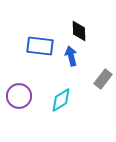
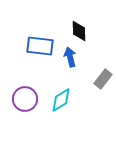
blue arrow: moved 1 px left, 1 px down
purple circle: moved 6 px right, 3 px down
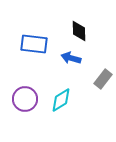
blue rectangle: moved 6 px left, 2 px up
blue arrow: moved 1 px right, 1 px down; rotated 60 degrees counterclockwise
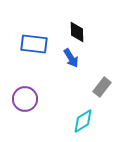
black diamond: moved 2 px left, 1 px down
blue arrow: rotated 138 degrees counterclockwise
gray rectangle: moved 1 px left, 8 px down
cyan diamond: moved 22 px right, 21 px down
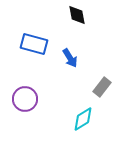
black diamond: moved 17 px up; rotated 10 degrees counterclockwise
blue rectangle: rotated 8 degrees clockwise
blue arrow: moved 1 px left
cyan diamond: moved 2 px up
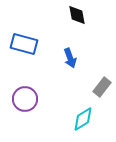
blue rectangle: moved 10 px left
blue arrow: rotated 12 degrees clockwise
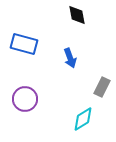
gray rectangle: rotated 12 degrees counterclockwise
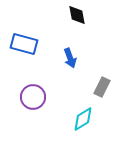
purple circle: moved 8 px right, 2 px up
